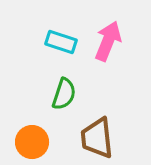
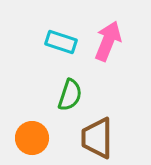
green semicircle: moved 6 px right, 1 px down
brown trapezoid: rotated 6 degrees clockwise
orange circle: moved 4 px up
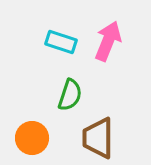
brown trapezoid: moved 1 px right
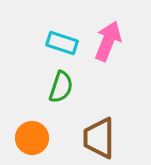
cyan rectangle: moved 1 px right, 1 px down
green semicircle: moved 9 px left, 8 px up
brown trapezoid: moved 1 px right
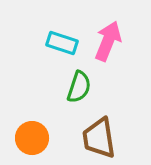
green semicircle: moved 18 px right
brown trapezoid: rotated 9 degrees counterclockwise
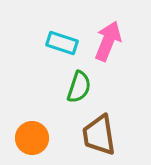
brown trapezoid: moved 3 px up
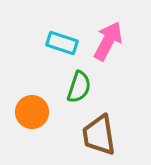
pink arrow: rotated 6 degrees clockwise
orange circle: moved 26 px up
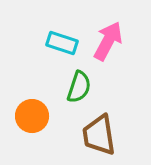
orange circle: moved 4 px down
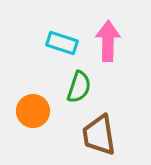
pink arrow: rotated 27 degrees counterclockwise
orange circle: moved 1 px right, 5 px up
